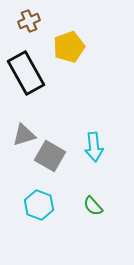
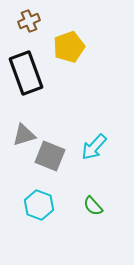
black rectangle: rotated 9 degrees clockwise
cyan arrow: rotated 48 degrees clockwise
gray square: rotated 8 degrees counterclockwise
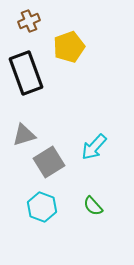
gray square: moved 1 px left, 6 px down; rotated 36 degrees clockwise
cyan hexagon: moved 3 px right, 2 px down
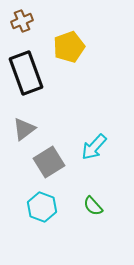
brown cross: moved 7 px left
gray triangle: moved 6 px up; rotated 20 degrees counterclockwise
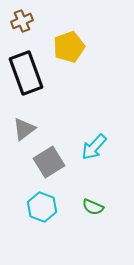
green semicircle: moved 1 px down; rotated 25 degrees counterclockwise
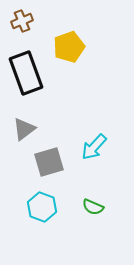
gray square: rotated 16 degrees clockwise
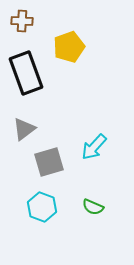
brown cross: rotated 25 degrees clockwise
